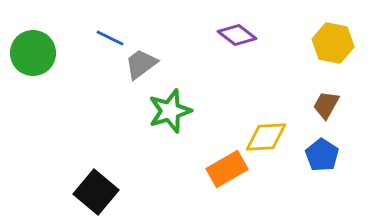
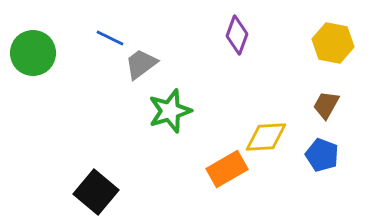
purple diamond: rotated 72 degrees clockwise
blue pentagon: rotated 12 degrees counterclockwise
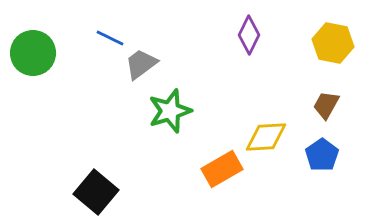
purple diamond: moved 12 px right; rotated 6 degrees clockwise
blue pentagon: rotated 16 degrees clockwise
orange rectangle: moved 5 px left
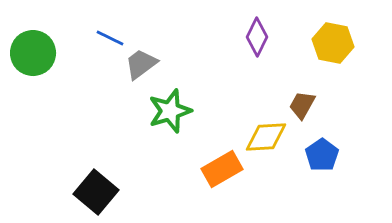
purple diamond: moved 8 px right, 2 px down
brown trapezoid: moved 24 px left
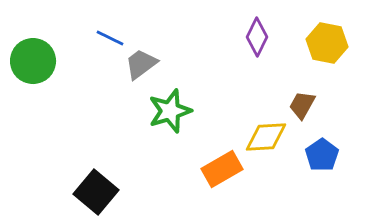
yellow hexagon: moved 6 px left
green circle: moved 8 px down
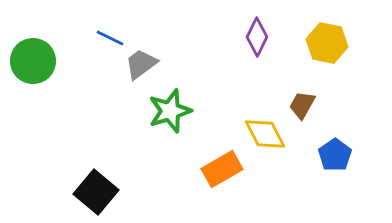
yellow diamond: moved 1 px left, 3 px up; rotated 66 degrees clockwise
blue pentagon: moved 13 px right
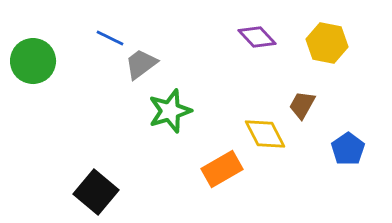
purple diamond: rotated 69 degrees counterclockwise
blue pentagon: moved 13 px right, 6 px up
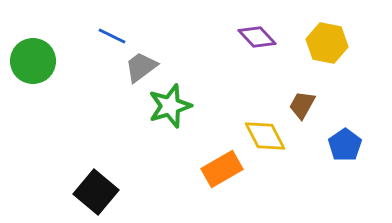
blue line: moved 2 px right, 2 px up
gray trapezoid: moved 3 px down
green star: moved 5 px up
yellow diamond: moved 2 px down
blue pentagon: moved 3 px left, 4 px up
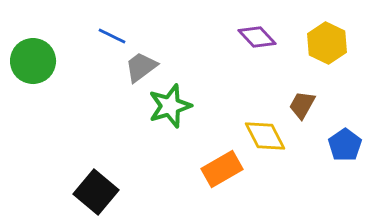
yellow hexagon: rotated 15 degrees clockwise
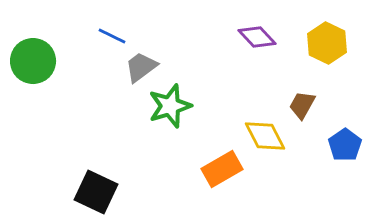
black square: rotated 15 degrees counterclockwise
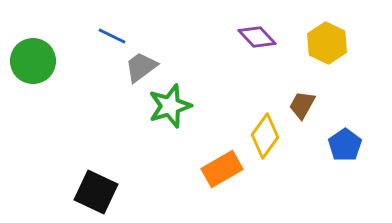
yellow diamond: rotated 63 degrees clockwise
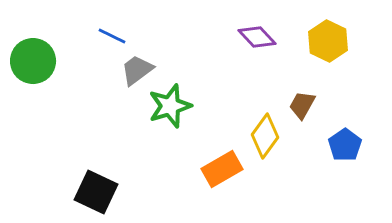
yellow hexagon: moved 1 px right, 2 px up
gray trapezoid: moved 4 px left, 3 px down
